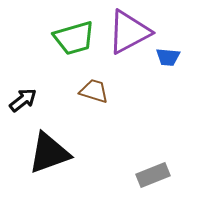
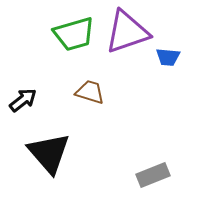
purple triangle: moved 2 px left; rotated 9 degrees clockwise
green trapezoid: moved 4 px up
brown trapezoid: moved 4 px left, 1 px down
black triangle: rotated 51 degrees counterclockwise
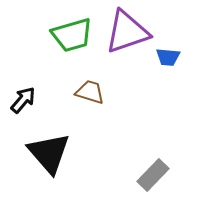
green trapezoid: moved 2 px left, 1 px down
black arrow: rotated 12 degrees counterclockwise
gray rectangle: rotated 24 degrees counterclockwise
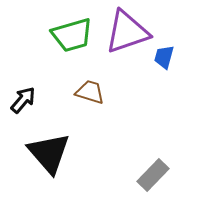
blue trapezoid: moved 4 px left; rotated 100 degrees clockwise
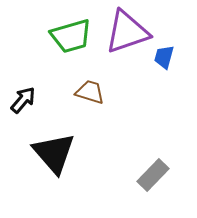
green trapezoid: moved 1 px left, 1 px down
black triangle: moved 5 px right
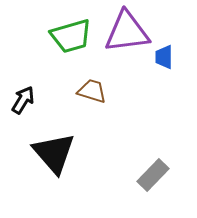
purple triangle: rotated 12 degrees clockwise
blue trapezoid: rotated 15 degrees counterclockwise
brown trapezoid: moved 2 px right, 1 px up
black arrow: rotated 8 degrees counterclockwise
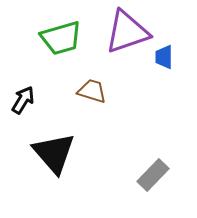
purple triangle: rotated 12 degrees counterclockwise
green trapezoid: moved 10 px left, 2 px down
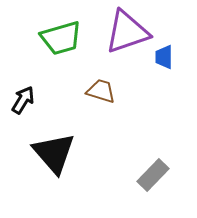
brown trapezoid: moved 9 px right
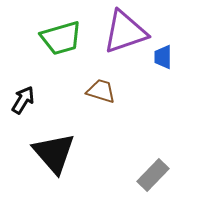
purple triangle: moved 2 px left
blue trapezoid: moved 1 px left
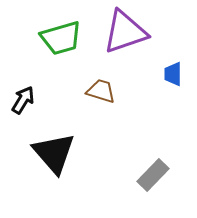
blue trapezoid: moved 10 px right, 17 px down
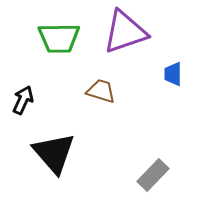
green trapezoid: moved 2 px left; rotated 15 degrees clockwise
black arrow: rotated 8 degrees counterclockwise
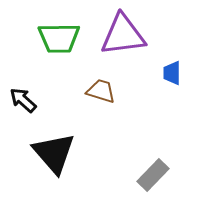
purple triangle: moved 2 px left, 3 px down; rotated 12 degrees clockwise
blue trapezoid: moved 1 px left, 1 px up
black arrow: rotated 72 degrees counterclockwise
